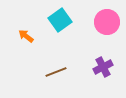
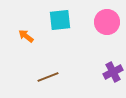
cyan square: rotated 30 degrees clockwise
purple cross: moved 10 px right, 5 px down
brown line: moved 8 px left, 5 px down
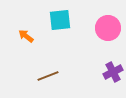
pink circle: moved 1 px right, 6 px down
brown line: moved 1 px up
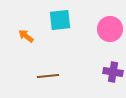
pink circle: moved 2 px right, 1 px down
purple cross: rotated 36 degrees clockwise
brown line: rotated 15 degrees clockwise
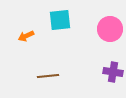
orange arrow: rotated 63 degrees counterclockwise
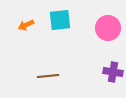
pink circle: moved 2 px left, 1 px up
orange arrow: moved 11 px up
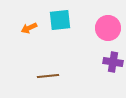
orange arrow: moved 3 px right, 3 px down
purple cross: moved 10 px up
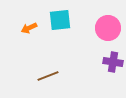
brown line: rotated 15 degrees counterclockwise
